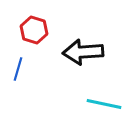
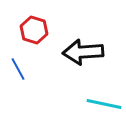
blue line: rotated 45 degrees counterclockwise
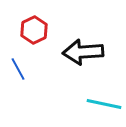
red hexagon: rotated 16 degrees clockwise
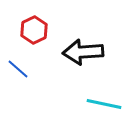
blue line: rotated 20 degrees counterclockwise
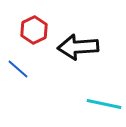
black arrow: moved 5 px left, 5 px up
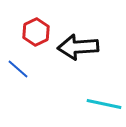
red hexagon: moved 2 px right, 2 px down
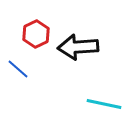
red hexagon: moved 2 px down
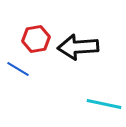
red hexagon: moved 5 px down; rotated 16 degrees clockwise
blue line: rotated 10 degrees counterclockwise
